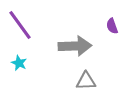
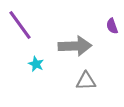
cyan star: moved 17 px right, 1 px down
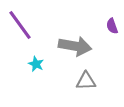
gray arrow: rotated 12 degrees clockwise
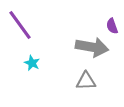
gray arrow: moved 17 px right, 1 px down
cyan star: moved 4 px left, 1 px up
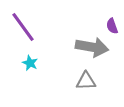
purple line: moved 3 px right, 2 px down
cyan star: moved 2 px left
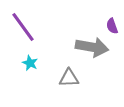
gray triangle: moved 17 px left, 3 px up
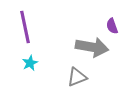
purple line: moved 2 px right; rotated 24 degrees clockwise
cyan star: rotated 21 degrees clockwise
gray triangle: moved 8 px right, 1 px up; rotated 20 degrees counterclockwise
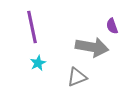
purple line: moved 7 px right
cyan star: moved 8 px right
